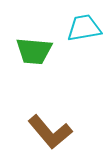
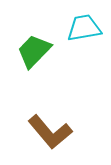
green trapezoid: rotated 129 degrees clockwise
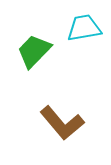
brown L-shape: moved 12 px right, 9 px up
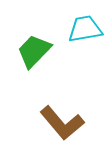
cyan trapezoid: moved 1 px right, 1 px down
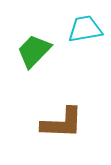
brown L-shape: rotated 48 degrees counterclockwise
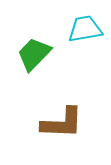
green trapezoid: moved 3 px down
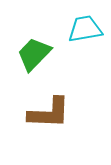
brown L-shape: moved 13 px left, 10 px up
